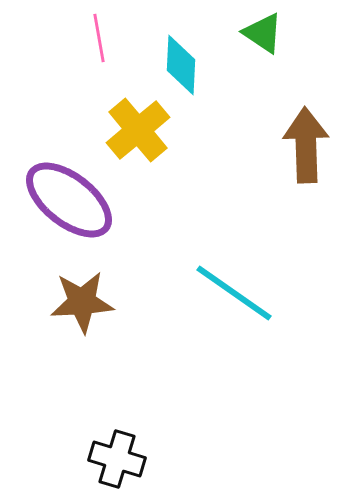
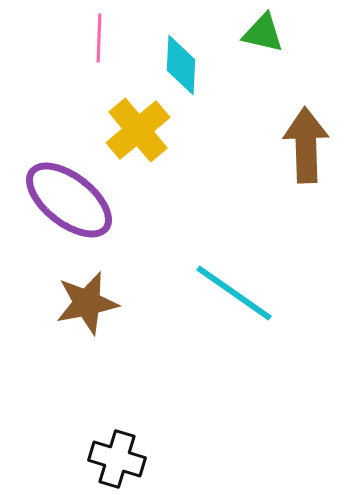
green triangle: rotated 21 degrees counterclockwise
pink line: rotated 12 degrees clockwise
brown star: moved 5 px right, 1 px down; rotated 8 degrees counterclockwise
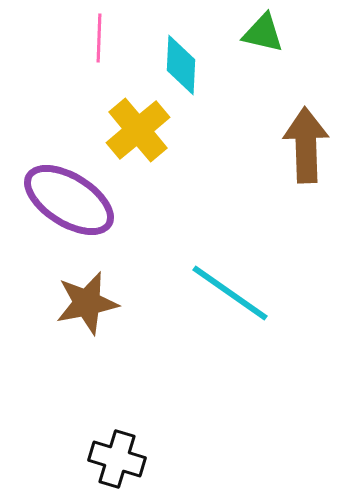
purple ellipse: rotated 6 degrees counterclockwise
cyan line: moved 4 px left
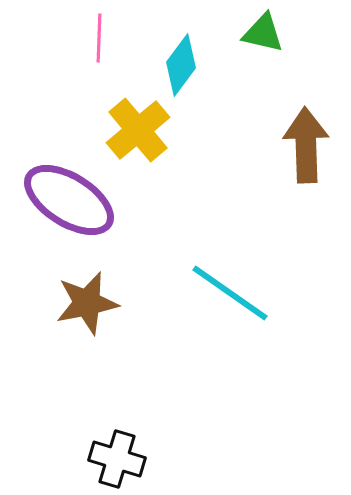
cyan diamond: rotated 34 degrees clockwise
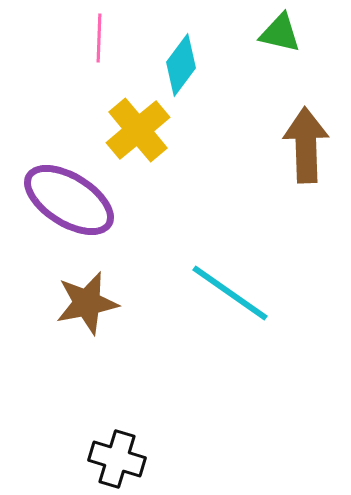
green triangle: moved 17 px right
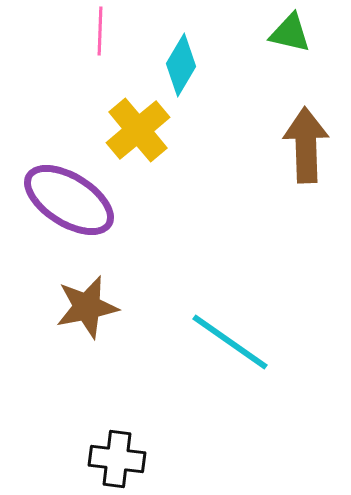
green triangle: moved 10 px right
pink line: moved 1 px right, 7 px up
cyan diamond: rotated 6 degrees counterclockwise
cyan line: moved 49 px down
brown star: moved 4 px down
black cross: rotated 10 degrees counterclockwise
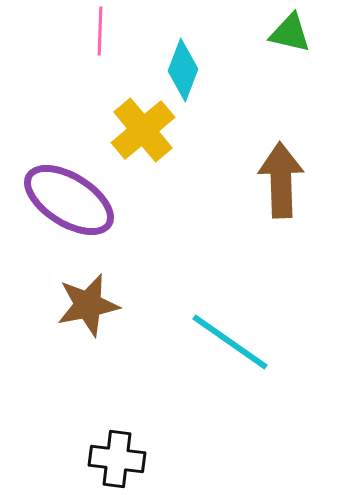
cyan diamond: moved 2 px right, 5 px down; rotated 10 degrees counterclockwise
yellow cross: moved 5 px right
brown arrow: moved 25 px left, 35 px down
brown star: moved 1 px right, 2 px up
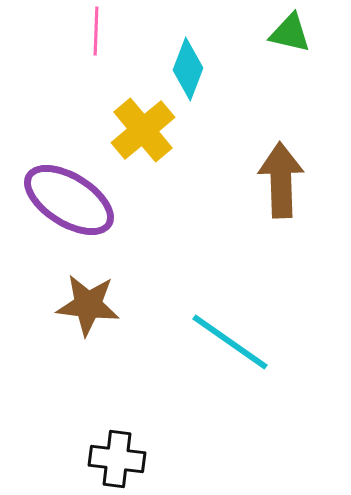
pink line: moved 4 px left
cyan diamond: moved 5 px right, 1 px up
brown star: rotated 18 degrees clockwise
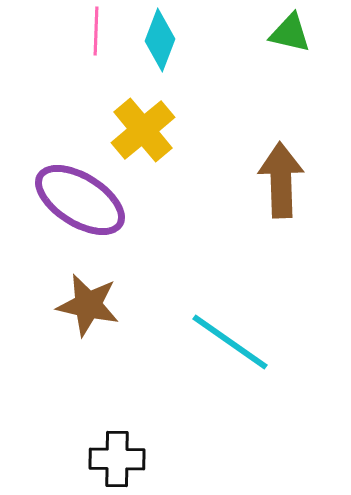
cyan diamond: moved 28 px left, 29 px up
purple ellipse: moved 11 px right
brown star: rotated 6 degrees clockwise
black cross: rotated 6 degrees counterclockwise
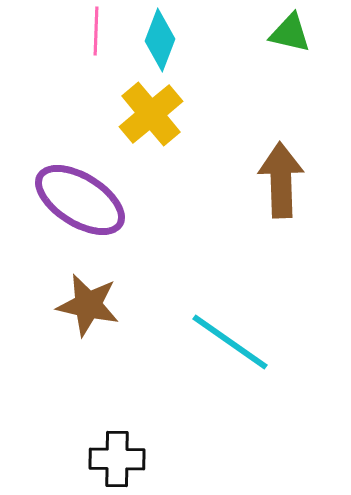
yellow cross: moved 8 px right, 16 px up
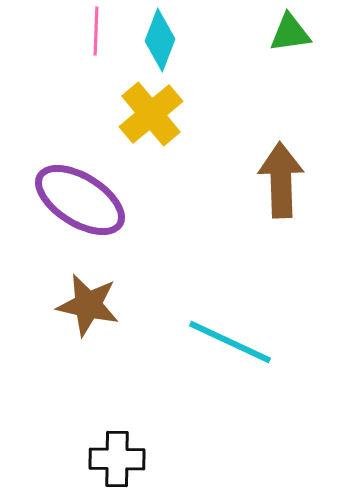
green triangle: rotated 21 degrees counterclockwise
cyan line: rotated 10 degrees counterclockwise
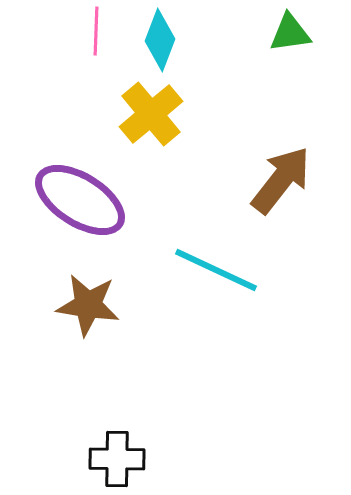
brown arrow: rotated 40 degrees clockwise
brown star: rotated 4 degrees counterclockwise
cyan line: moved 14 px left, 72 px up
